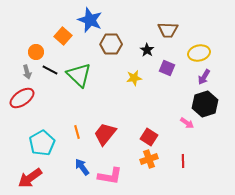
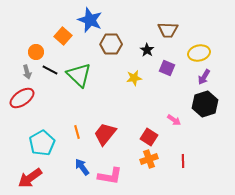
pink arrow: moved 13 px left, 3 px up
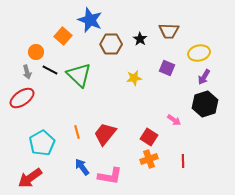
brown trapezoid: moved 1 px right, 1 px down
black star: moved 7 px left, 11 px up
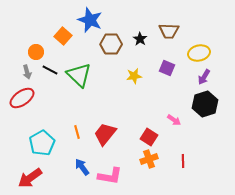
yellow star: moved 2 px up
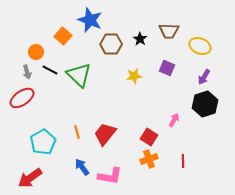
yellow ellipse: moved 1 px right, 7 px up; rotated 35 degrees clockwise
pink arrow: rotated 96 degrees counterclockwise
cyan pentagon: moved 1 px right, 1 px up
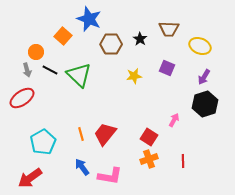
blue star: moved 1 px left, 1 px up
brown trapezoid: moved 2 px up
gray arrow: moved 2 px up
orange line: moved 4 px right, 2 px down
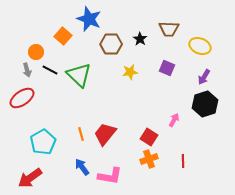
yellow star: moved 4 px left, 4 px up
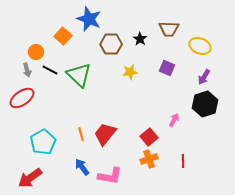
red square: rotated 18 degrees clockwise
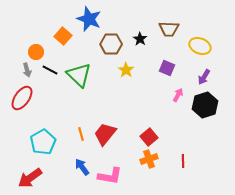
yellow star: moved 4 px left, 2 px up; rotated 28 degrees counterclockwise
red ellipse: rotated 20 degrees counterclockwise
black hexagon: moved 1 px down
pink arrow: moved 4 px right, 25 px up
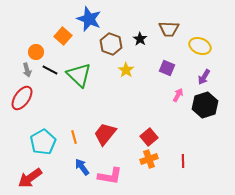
brown hexagon: rotated 20 degrees clockwise
orange line: moved 7 px left, 3 px down
